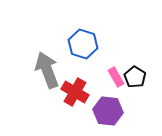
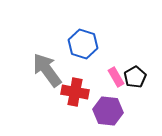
gray arrow: rotated 15 degrees counterclockwise
black pentagon: rotated 10 degrees clockwise
red cross: rotated 20 degrees counterclockwise
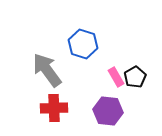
red cross: moved 21 px left, 16 px down; rotated 12 degrees counterclockwise
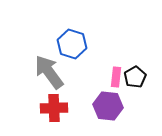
blue hexagon: moved 11 px left
gray arrow: moved 2 px right, 2 px down
pink rectangle: rotated 36 degrees clockwise
purple hexagon: moved 5 px up
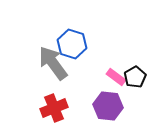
gray arrow: moved 4 px right, 9 px up
pink rectangle: rotated 60 degrees counterclockwise
red cross: rotated 20 degrees counterclockwise
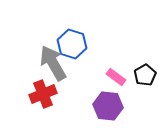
gray arrow: rotated 6 degrees clockwise
black pentagon: moved 10 px right, 2 px up
red cross: moved 11 px left, 14 px up
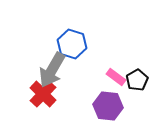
gray arrow: moved 1 px left, 7 px down; rotated 120 degrees counterclockwise
black pentagon: moved 8 px left, 5 px down
red cross: rotated 24 degrees counterclockwise
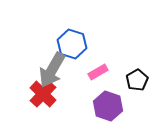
pink rectangle: moved 18 px left, 5 px up; rotated 66 degrees counterclockwise
purple hexagon: rotated 12 degrees clockwise
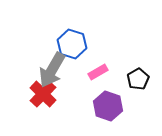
black pentagon: moved 1 px right, 1 px up
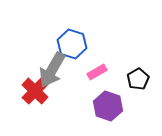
pink rectangle: moved 1 px left
red cross: moved 8 px left, 3 px up
